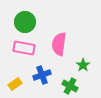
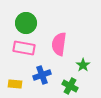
green circle: moved 1 px right, 1 px down
yellow rectangle: rotated 40 degrees clockwise
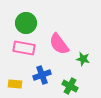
pink semicircle: rotated 45 degrees counterclockwise
green star: moved 6 px up; rotated 24 degrees counterclockwise
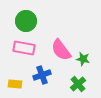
green circle: moved 2 px up
pink semicircle: moved 2 px right, 6 px down
green cross: moved 8 px right, 2 px up; rotated 21 degrees clockwise
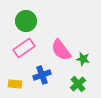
pink rectangle: rotated 45 degrees counterclockwise
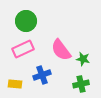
pink rectangle: moved 1 px left, 1 px down; rotated 10 degrees clockwise
green cross: moved 3 px right; rotated 28 degrees clockwise
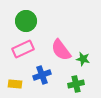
green cross: moved 5 px left
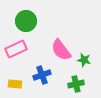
pink rectangle: moved 7 px left
green star: moved 1 px right, 1 px down
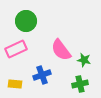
green cross: moved 4 px right
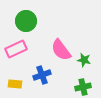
green cross: moved 3 px right, 3 px down
